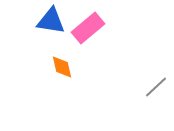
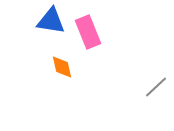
pink rectangle: moved 4 px down; rotated 72 degrees counterclockwise
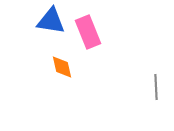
gray line: rotated 50 degrees counterclockwise
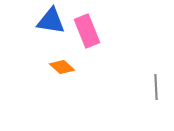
pink rectangle: moved 1 px left, 1 px up
orange diamond: rotated 35 degrees counterclockwise
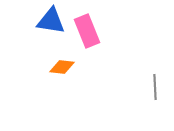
orange diamond: rotated 35 degrees counterclockwise
gray line: moved 1 px left
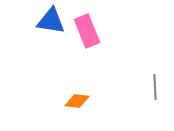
orange diamond: moved 15 px right, 34 px down
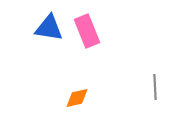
blue triangle: moved 2 px left, 7 px down
orange diamond: moved 3 px up; rotated 20 degrees counterclockwise
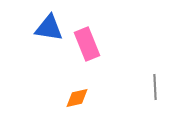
pink rectangle: moved 13 px down
